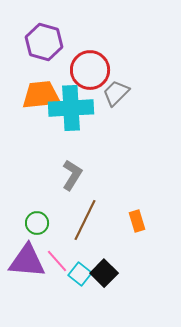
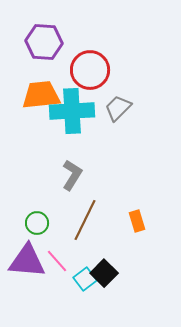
purple hexagon: rotated 12 degrees counterclockwise
gray trapezoid: moved 2 px right, 15 px down
cyan cross: moved 1 px right, 3 px down
cyan square: moved 5 px right, 5 px down; rotated 15 degrees clockwise
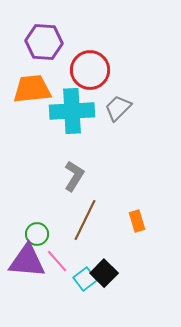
orange trapezoid: moved 9 px left, 6 px up
gray L-shape: moved 2 px right, 1 px down
green circle: moved 11 px down
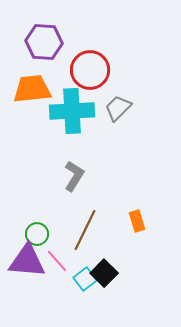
brown line: moved 10 px down
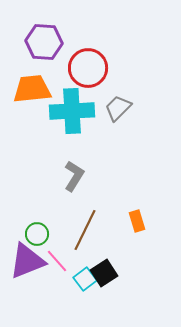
red circle: moved 2 px left, 2 px up
purple triangle: rotated 27 degrees counterclockwise
black square: rotated 12 degrees clockwise
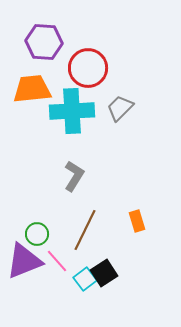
gray trapezoid: moved 2 px right
purple triangle: moved 3 px left
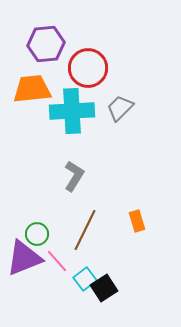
purple hexagon: moved 2 px right, 2 px down; rotated 9 degrees counterclockwise
purple triangle: moved 3 px up
black square: moved 15 px down
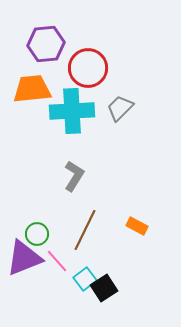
orange rectangle: moved 5 px down; rotated 45 degrees counterclockwise
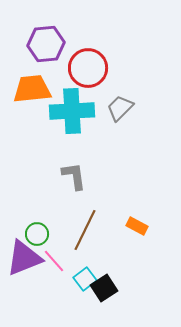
gray L-shape: rotated 40 degrees counterclockwise
pink line: moved 3 px left
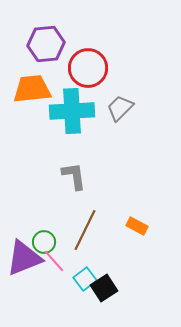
green circle: moved 7 px right, 8 px down
